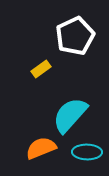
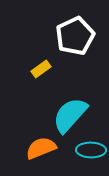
cyan ellipse: moved 4 px right, 2 px up
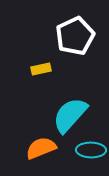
yellow rectangle: rotated 24 degrees clockwise
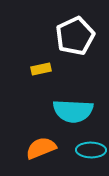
cyan semicircle: moved 3 px right, 4 px up; rotated 129 degrees counterclockwise
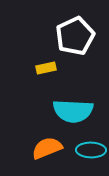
yellow rectangle: moved 5 px right, 1 px up
orange semicircle: moved 6 px right
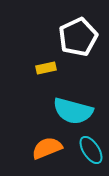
white pentagon: moved 3 px right, 1 px down
cyan semicircle: rotated 12 degrees clockwise
cyan ellipse: rotated 56 degrees clockwise
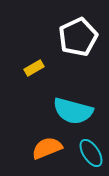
yellow rectangle: moved 12 px left; rotated 18 degrees counterclockwise
cyan ellipse: moved 3 px down
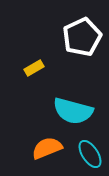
white pentagon: moved 4 px right
cyan ellipse: moved 1 px left, 1 px down
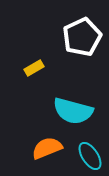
cyan ellipse: moved 2 px down
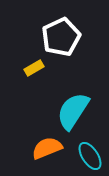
white pentagon: moved 21 px left
cyan semicircle: rotated 108 degrees clockwise
